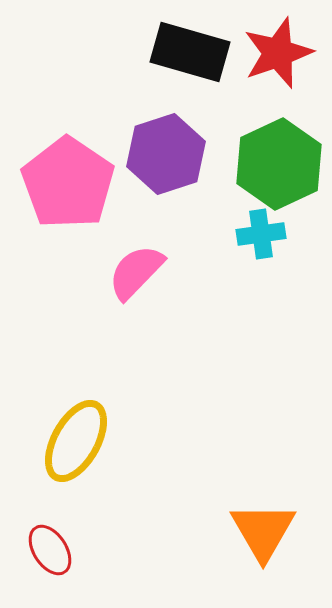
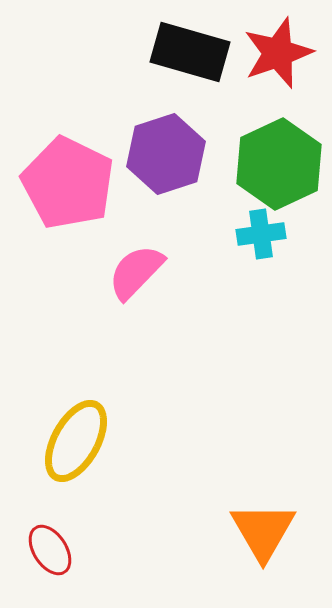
pink pentagon: rotated 8 degrees counterclockwise
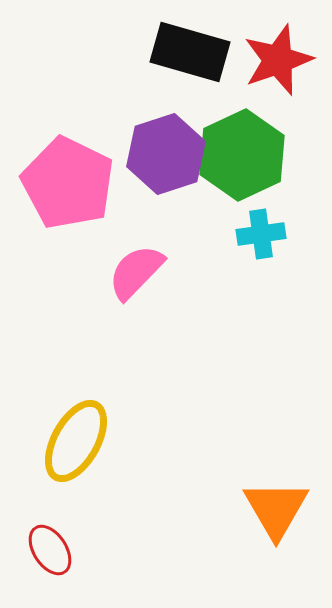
red star: moved 7 px down
green hexagon: moved 37 px left, 9 px up
orange triangle: moved 13 px right, 22 px up
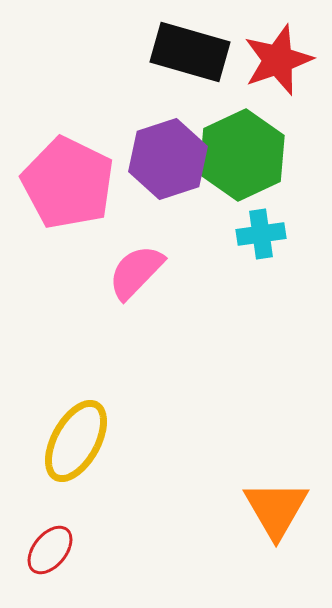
purple hexagon: moved 2 px right, 5 px down
red ellipse: rotated 72 degrees clockwise
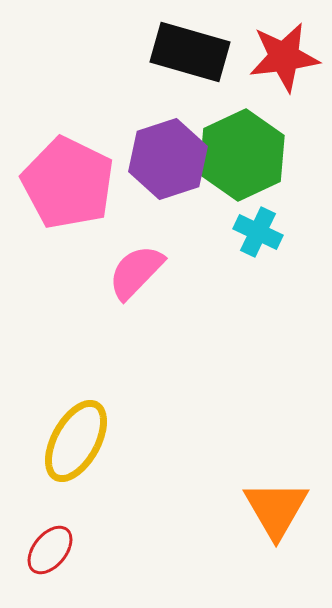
red star: moved 6 px right, 3 px up; rotated 12 degrees clockwise
cyan cross: moved 3 px left, 2 px up; rotated 33 degrees clockwise
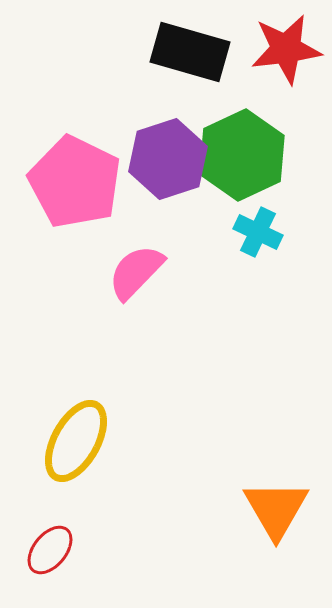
red star: moved 2 px right, 8 px up
pink pentagon: moved 7 px right, 1 px up
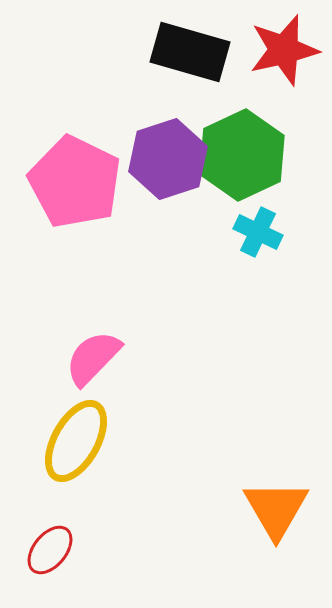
red star: moved 2 px left, 1 px down; rotated 6 degrees counterclockwise
pink semicircle: moved 43 px left, 86 px down
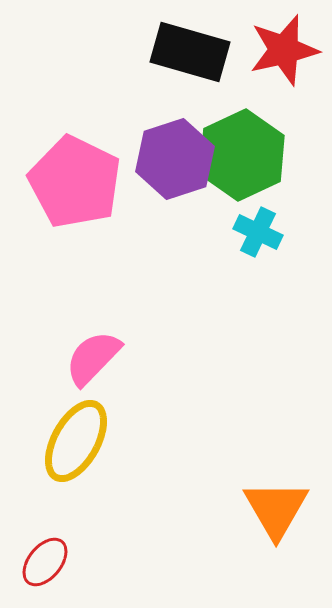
purple hexagon: moved 7 px right
red ellipse: moved 5 px left, 12 px down
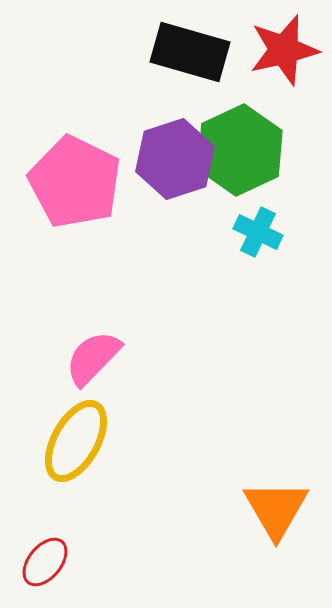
green hexagon: moved 2 px left, 5 px up
